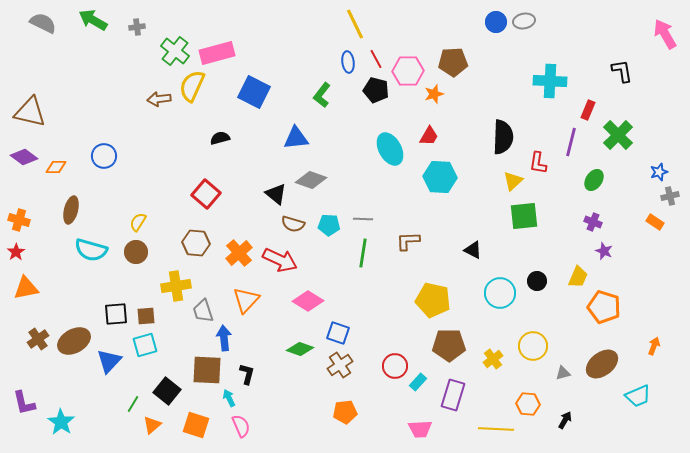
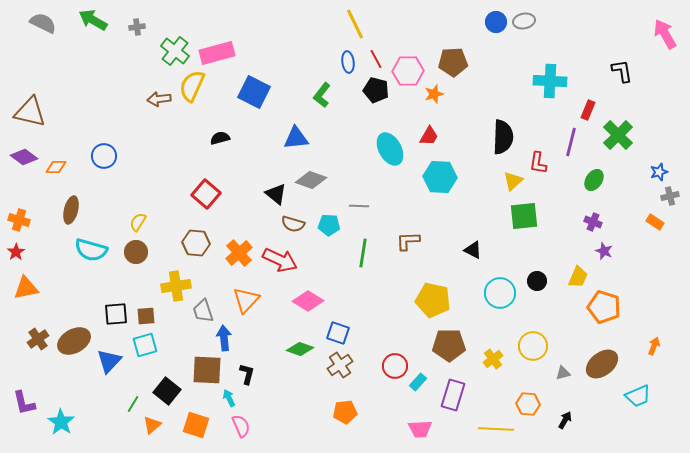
gray line at (363, 219): moved 4 px left, 13 px up
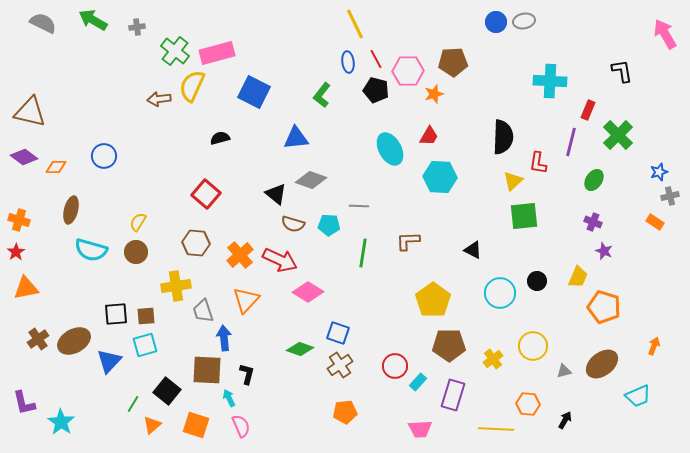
orange cross at (239, 253): moved 1 px right, 2 px down
yellow pentagon at (433, 300): rotated 24 degrees clockwise
pink diamond at (308, 301): moved 9 px up
gray triangle at (563, 373): moved 1 px right, 2 px up
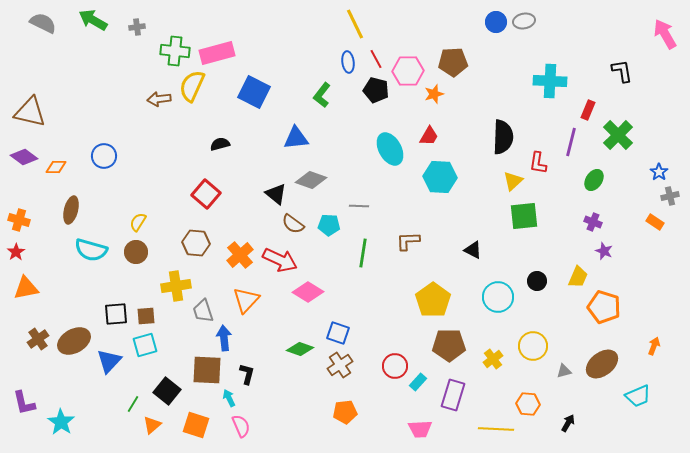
green cross at (175, 51): rotated 32 degrees counterclockwise
black semicircle at (220, 138): moved 6 px down
blue star at (659, 172): rotated 18 degrees counterclockwise
brown semicircle at (293, 224): rotated 20 degrees clockwise
cyan circle at (500, 293): moved 2 px left, 4 px down
black arrow at (565, 420): moved 3 px right, 3 px down
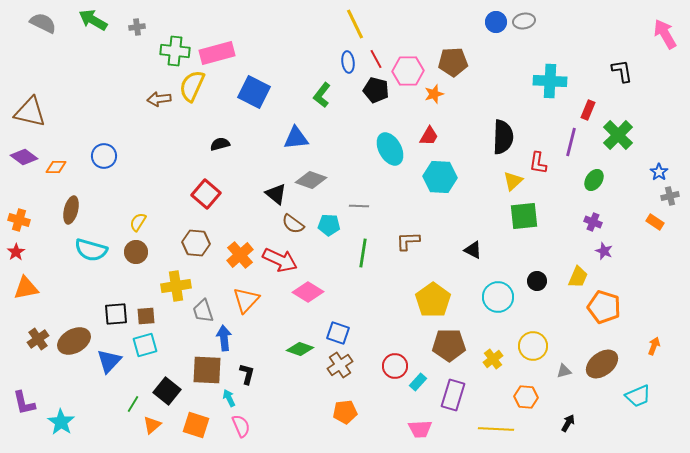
orange hexagon at (528, 404): moved 2 px left, 7 px up
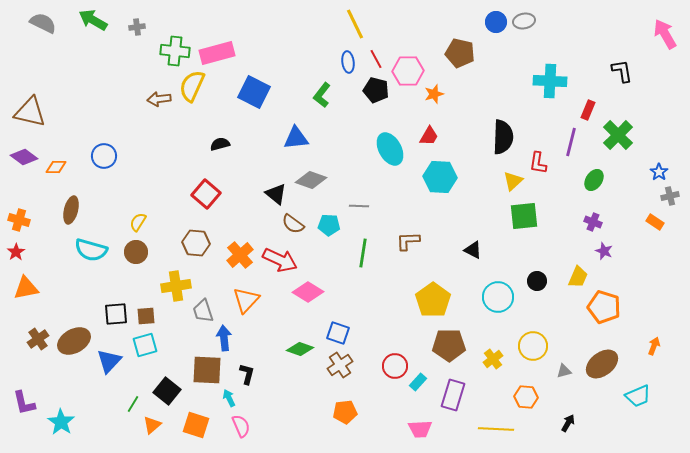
brown pentagon at (453, 62): moved 7 px right, 9 px up; rotated 16 degrees clockwise
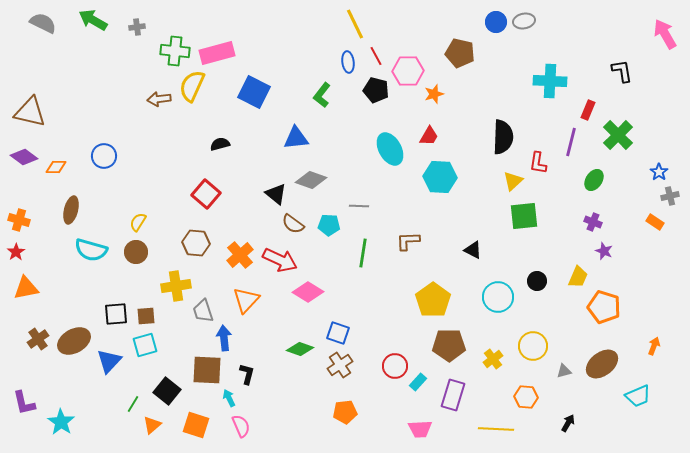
red line at (376, 59): moved 3 px up
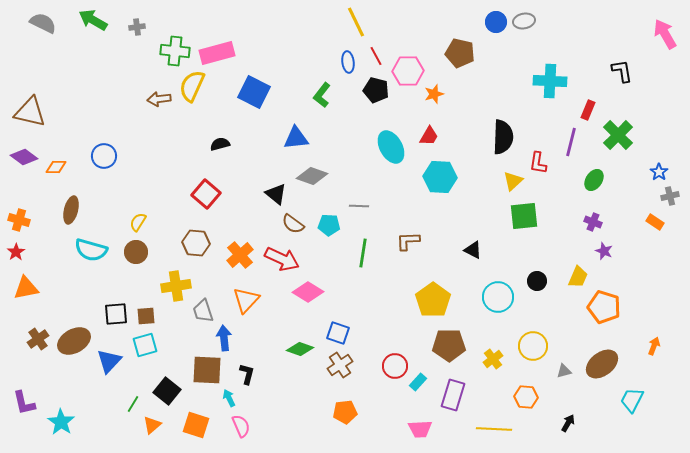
yellow line at (355, 24): moved 1 px right, 2 px up
cyan ellipse at (390, 149): moved 1 px right, 2 px up
gray diamond at (311, 180): moved 1 px right, 4 px up
red arrow at (280, 260): moved 2 px right, 1 px up
cyan trapezoid at (638, 396): moved 6 px left, 4 px down; rotated 140 degrees clockwise
yellow line at (496, 429): moved 2 px left
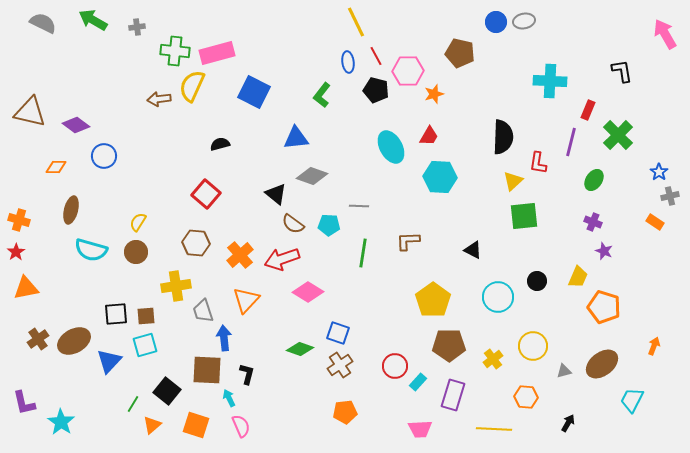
purple diamond at (24, 157): moved 52 px right, 32 px up
red arrow at (282, 259): rotated 136 degrees clockwise
